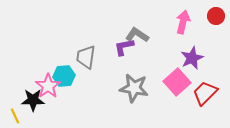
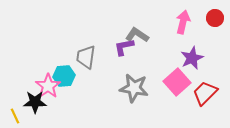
red circle: moved 1 px left, 2 px down
black star: moved 2 px right, 2 px down
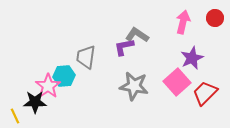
gray star: moved 2 px up
